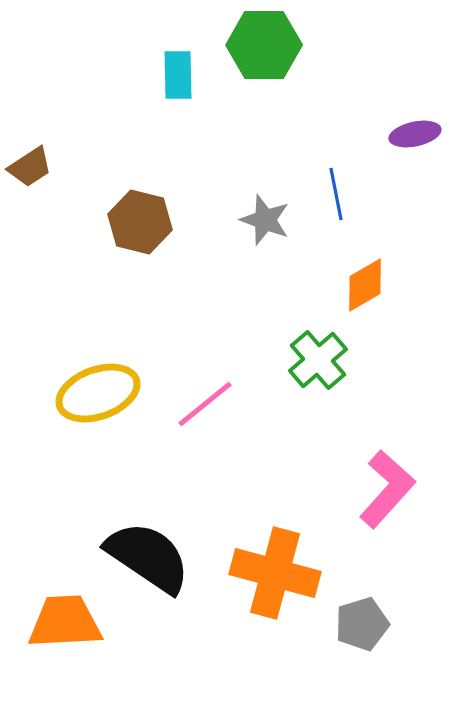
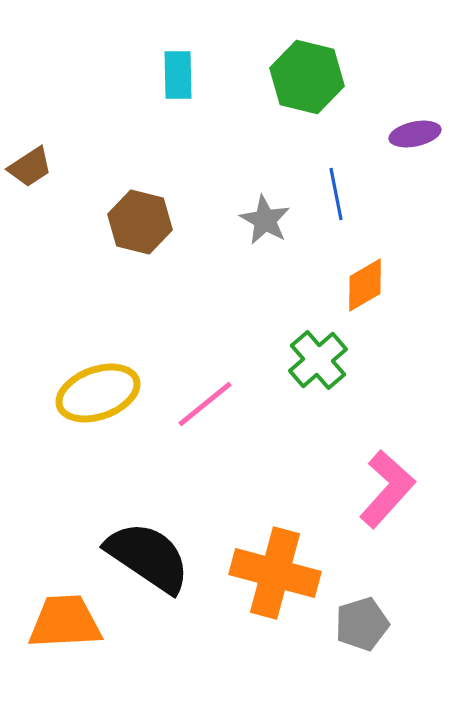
green hexagon: moved 43 px right, 32 px down; rotated 14 degrees clockwise
gray star: rotated 9 degrees clockwise
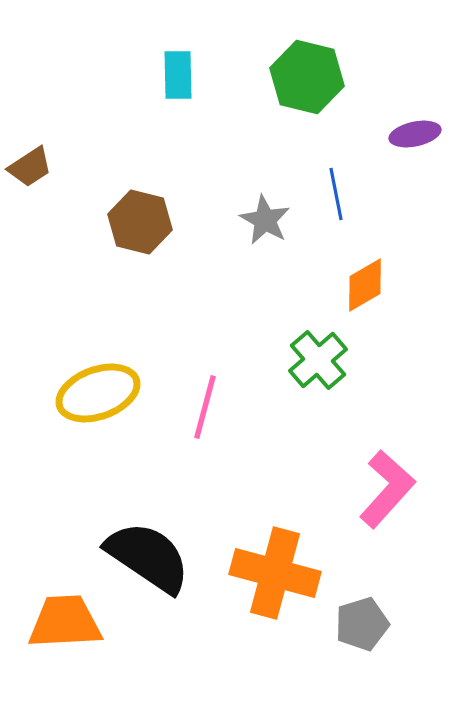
pink line: moved 3 px down; rotated 36 degrees counterclockwise
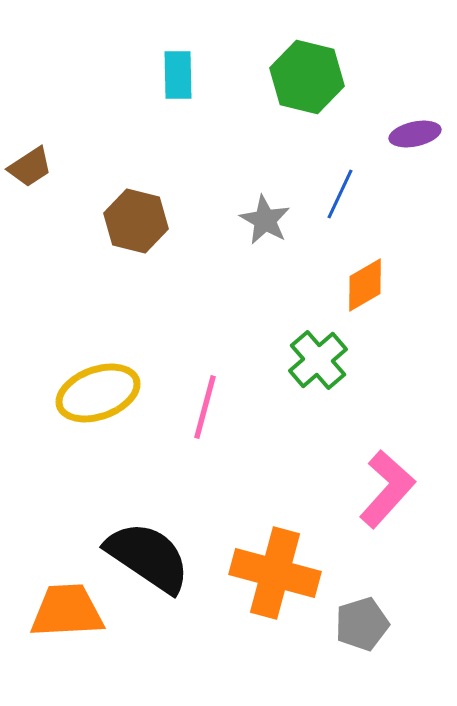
blue line: moved 4 px right; rotated 36 degrees clockwise
brown hexagon: moved 4 px left, 1 px up
orange trapezoid: moved 2 px right, 11 px up
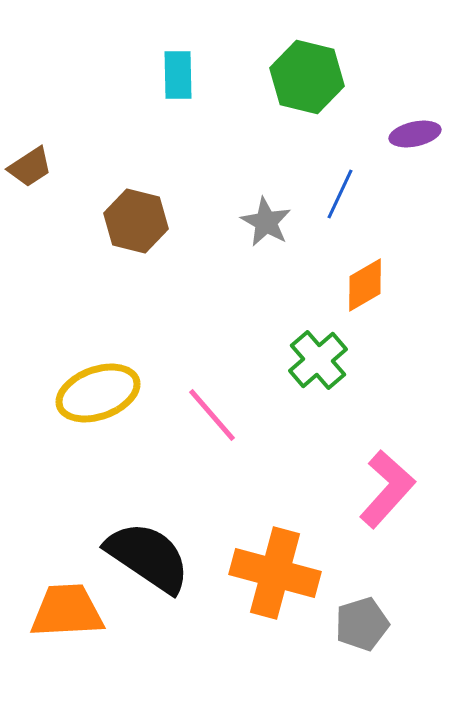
gray star: moved 1 px right, 2 px down
pink line: moved 7 px right, 8 px down; rotated 56 degrees counterclockwise
